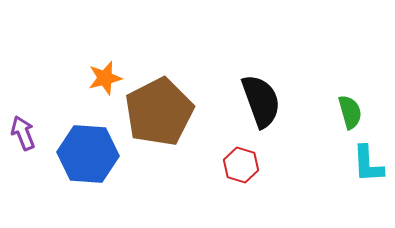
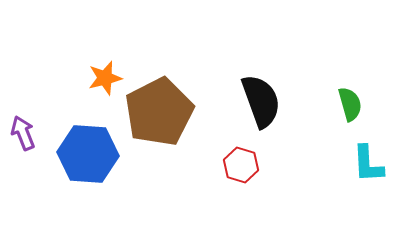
green semicircle: moved 8 px up
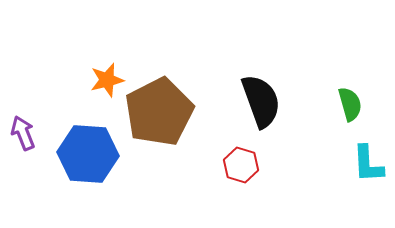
orange star: moved 2 px right, 2 px down
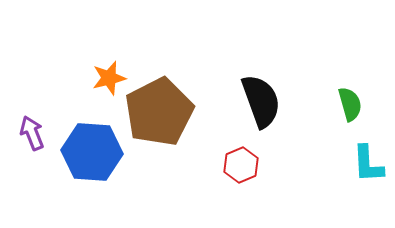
orange star: moved 2 px right, 2 px up
purple arrow: moved 9 px right
blue hexagon: moved 4 px right, 2 px up
red hexagon: rotated 20 degrees clockwise
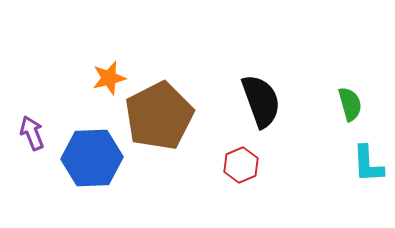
brown pentagon: moved 4 px down
blue hexagon: moved 6 px down; rotated 6 degrees counterclockwise
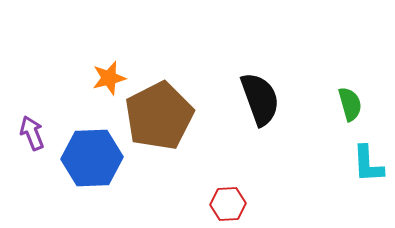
black semicircle: moved 1 px left, 2 px up
red hexagon: moved 13 px left, 39 px down; rotated 20 degrees clockwise
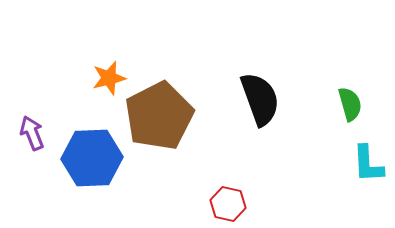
red hexagon: rotated 16 degrees clockwise
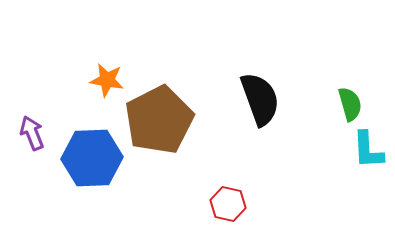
orange star: moved 2 px left, 2 px down; rotated 24 degrees clockwise
brown pentagon: moved 4 px down
cyan L-shape: moved 14 px up
